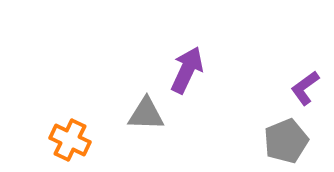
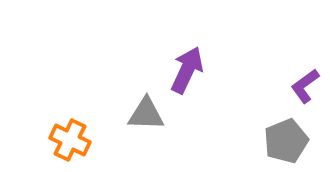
purple L-shape: moved 2 px up
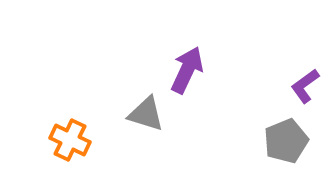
gray triangle: rotated 15 degrees clockwise
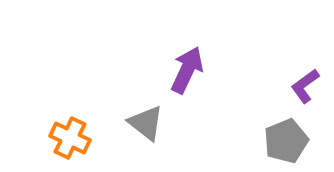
gray triangle: moved 9 px down; rotated 21 degrees clockwise
orange cross: moved 2 px up
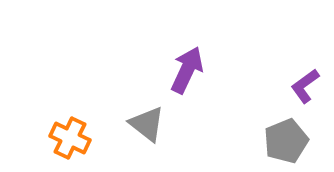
gray triangle: moved 1 px right, 1 px down
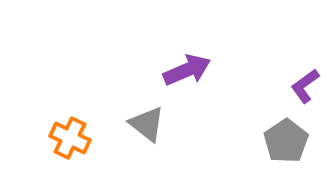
purple arrow: rotated 42 degrees clockwise
gray pentagon: rotated 12 degrees counterclockwise
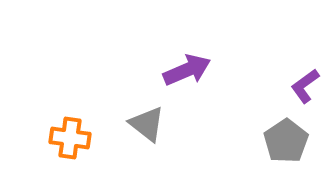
orange cross: rotated 18 degrees counterclockwise
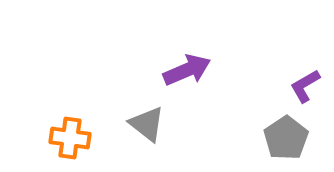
purple L-shape: rotated 6 degrees clockwise
gray pentagon: moved 3 px up
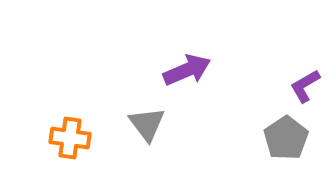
gray triangle: rotated 15 degrees clockwise
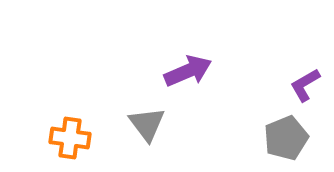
purple arrow: moved 1 px right, 1 px down
purple L-shape: moved 1 px up
gray pentagon: rotated 12 degrees clockwise
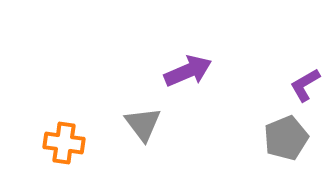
gray triangle: moved 4 px left
orange cross: moved 6 px left, 5 px down
